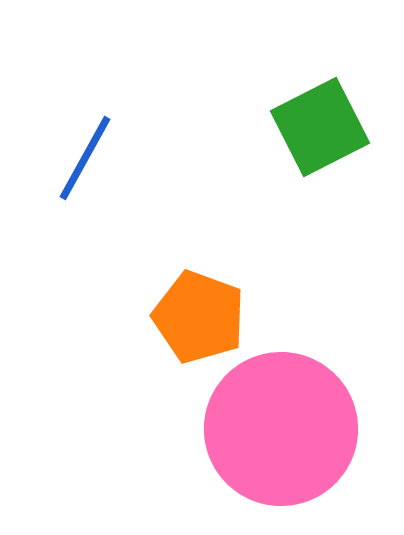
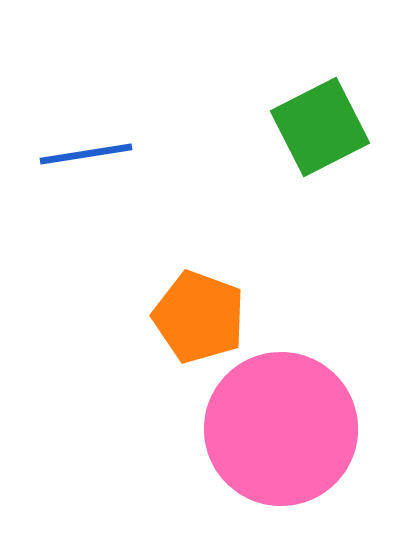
blue line: moved 1 px right, 4 px up; rotated 52 degrees clockwise
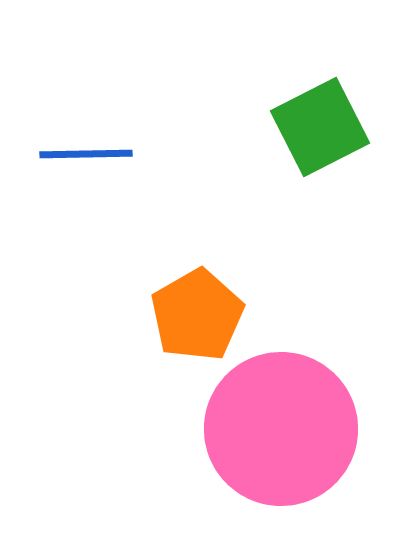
blue line: rotated 8 degrees clockwise
orange pentagon: moved 2 px left, 2 px up; rotated 22 degrees clockwise
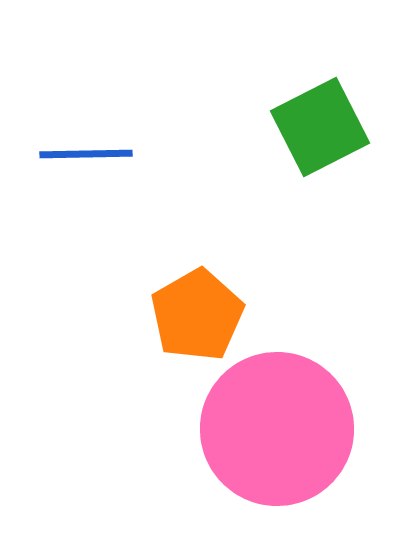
pink circle: moved 4 px left
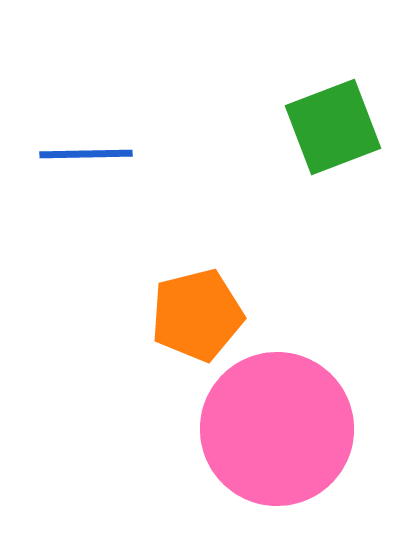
green square: moved 13 px right; rotated 6 degrees clockwise
orange pentagon: rotated 16 degrees clockwise
